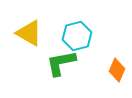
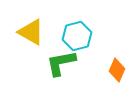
yellow triangle: moved 2 px right, 1 px up
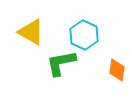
cyan hexagon: moved 7 px right, 1 px up; rotated 20 degrees counterclockwise
orange diamond: rotated 15 degrees counterclockwise
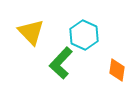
yellow triangle: rotated 16 degrees clockwise
green L-shape: rotated 36 degrees counterclockwise
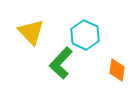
cyan hexagon: moved 1 px right
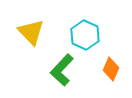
green L-shape: moved 1 px right, 7 px down
orange diamond: moved 6 px left, 1 px up; rotated 15 degrees clockwise
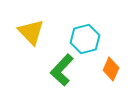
cyan hexagon: moved 4 px down; rotated 20 degrees clockwise
